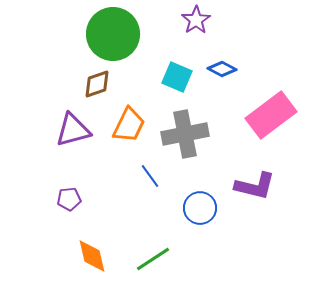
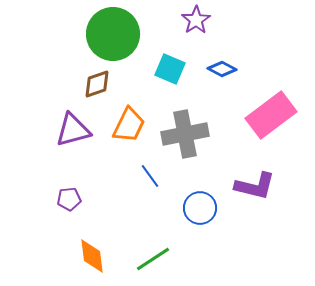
cyan square: moved 7 px left, 8 px up
orange diamond: rotated 6 degrees clockwise
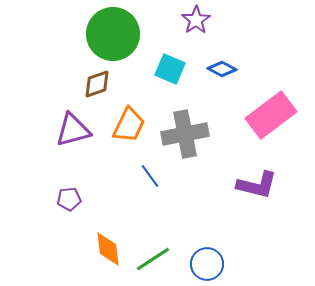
purple L-shape: moved 2 px right, 1 px up
blue circle: moved 7 px right, 56 px down
orange diamond: moved 16 px right, 7 px up
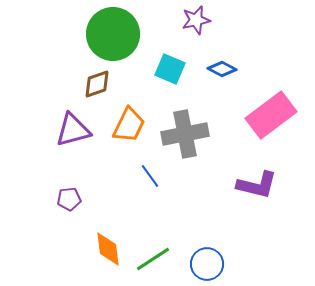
purple star: rotated 20 degrees clockwise
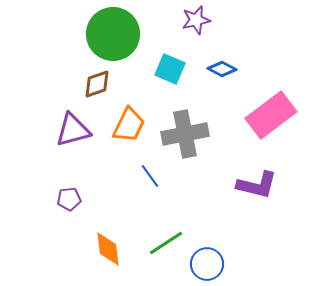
green line: moved 13 px right, 16 px up
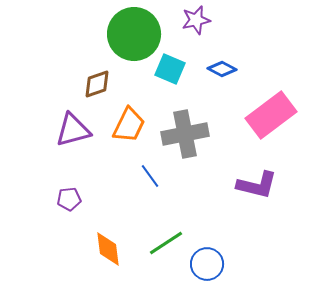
green circle: moved 21 px right
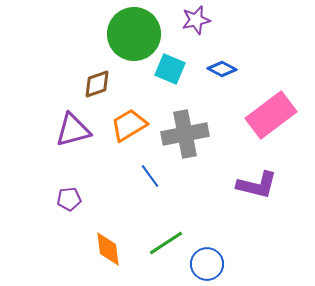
orange trapezoid: rotated 147 degrees counterclockwise
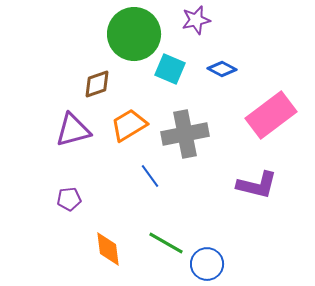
green line: rotated 63 degrees clockwise
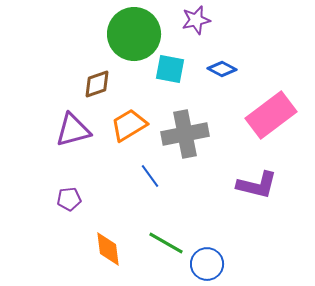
cyan square: rotated 12 degrees counterclockwise
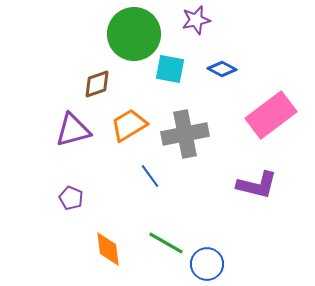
purple pentagon: moved 2 px right, 1 px up; rotated 30 degrees clockwise
